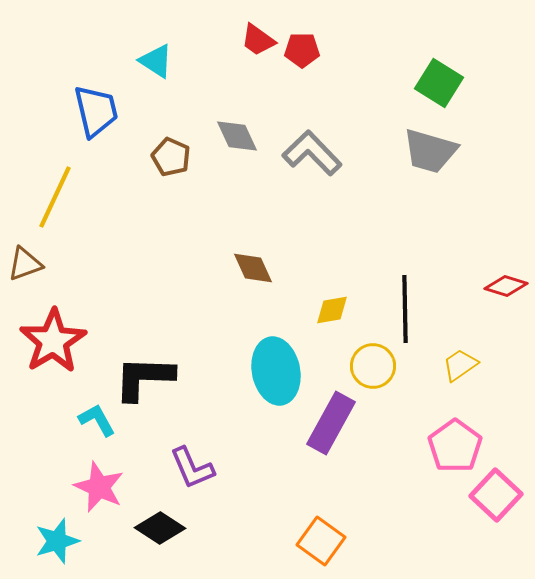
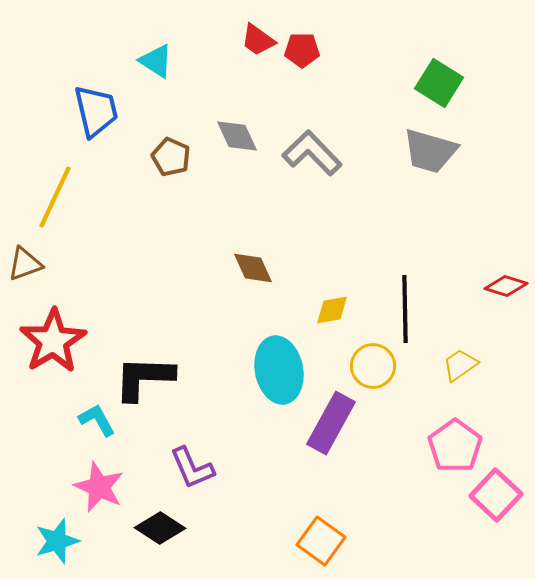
cyan ellipse: moved 3 px right, 1 px up
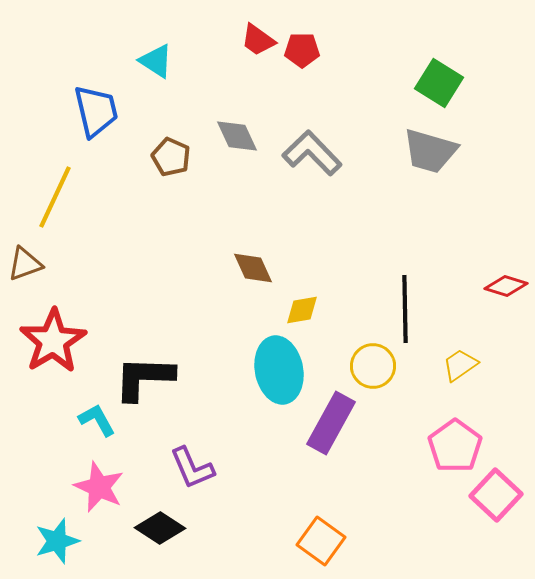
yellow diamond: moved 30 px left
